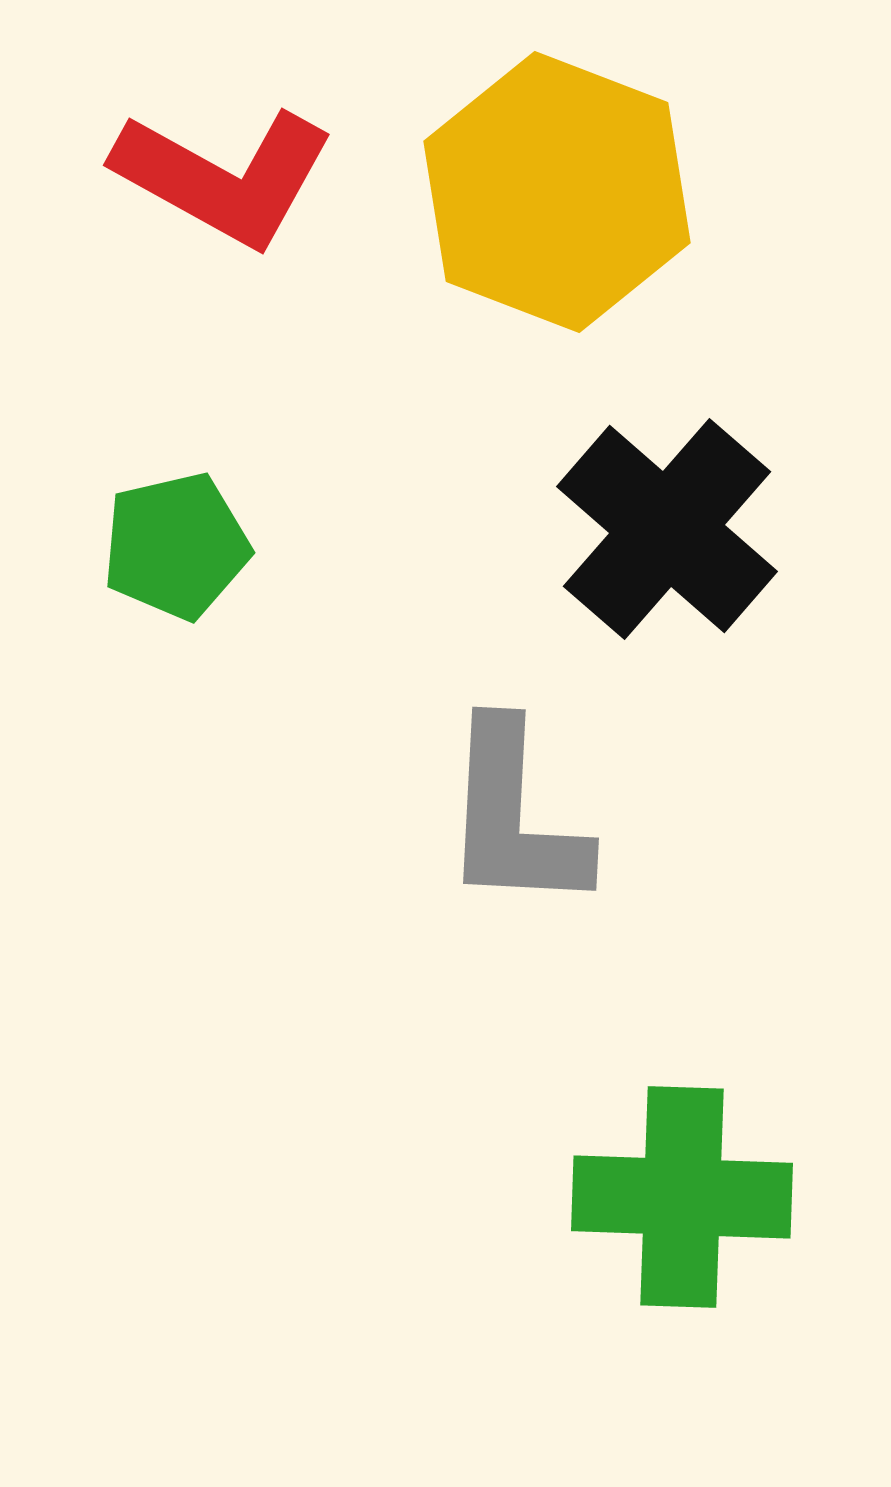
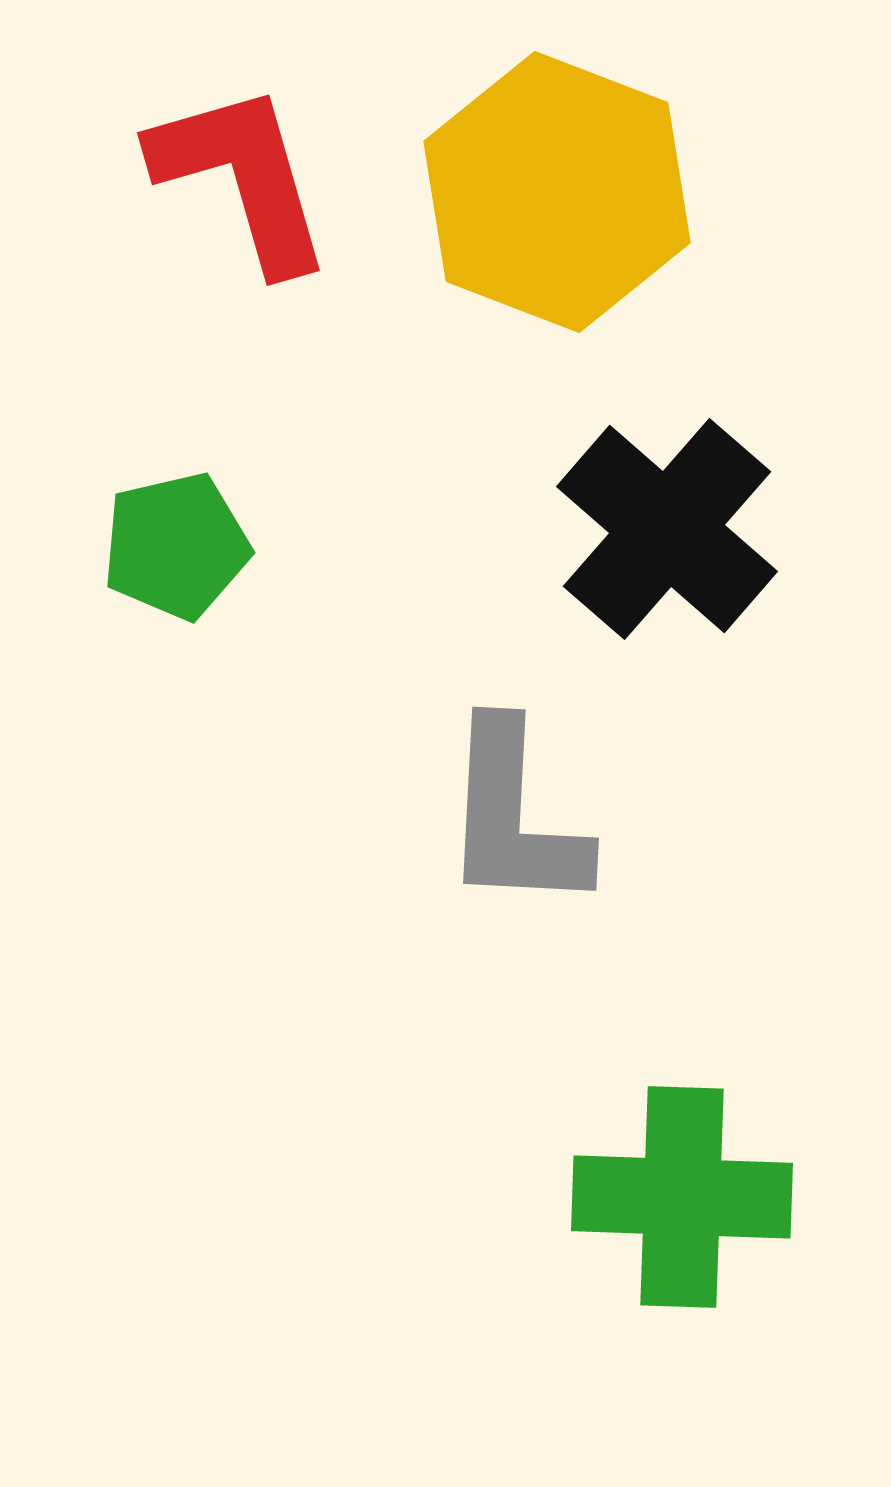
red L-shape: moved 18 px right; rotated 135 degrees counterclockwise
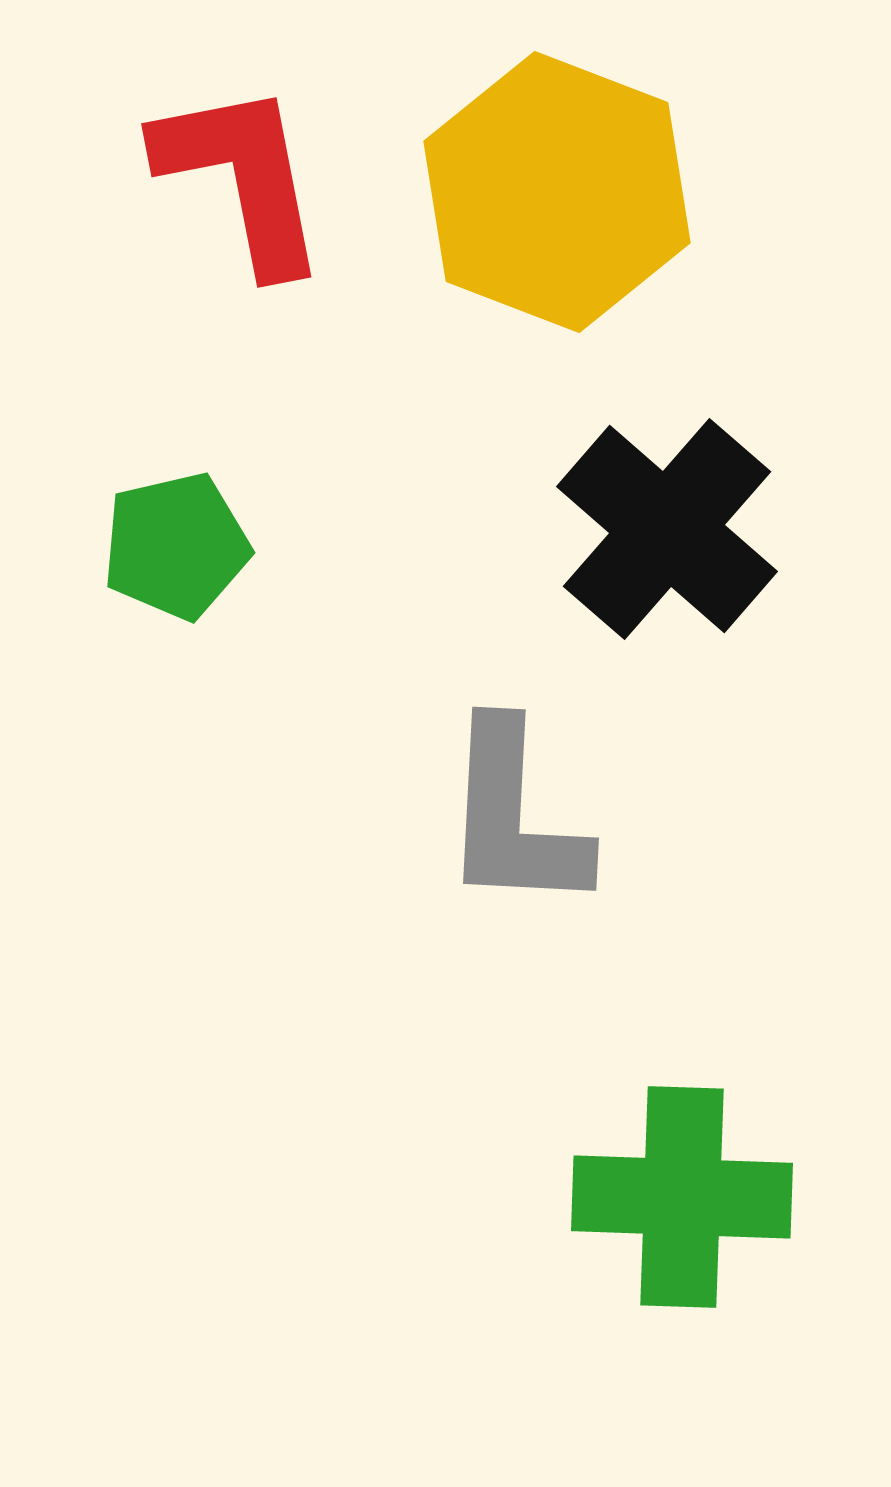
red L-shape: rotated 5 degrees clockwise
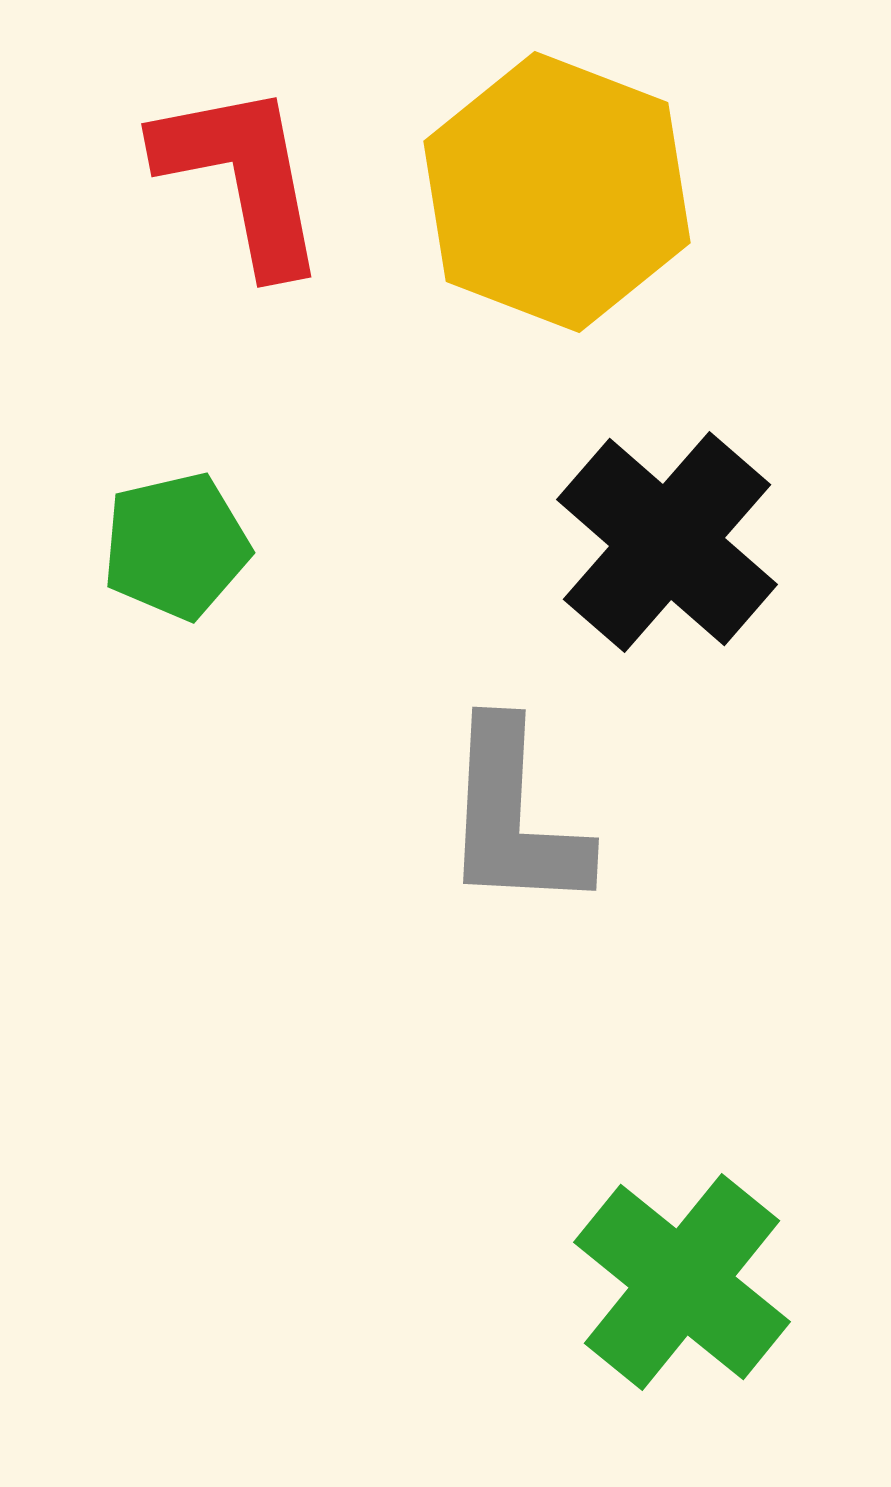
black cross: moved 13 px down
green cross: moved 85 px down; rotated 37 degrees clockwise
